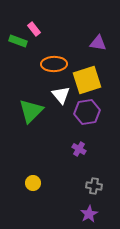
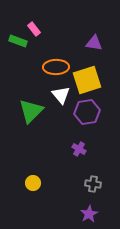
purple triangle: moved 4 px left
orange ellipse: moved 2 px right, 3 px down
gray cross: moved 1 px left, 2 px up
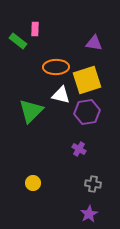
pink rectangle: moved 1 px right; rotated 40 degrees clockwise
green rectangle: rotated 18 degrees clockwise
white triangle: rotated 36 degrees counterclockwise
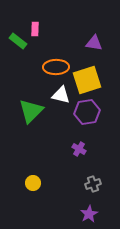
gray cross: rotated 28 degrees counterclockwise
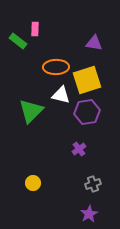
purple cross: rotated 24 degrees clockwise
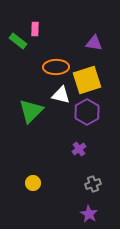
purple hexagon: rotated 20 degrees counterclockwise
purple star: rotated 12 degrees counterclockwise
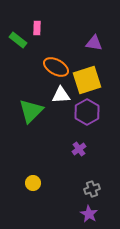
pink rectangle: moved 2 px right, 1 px up
green rectangle: moved 1 px up
orange ellipse: rotated 30 degrees clockwise
white triangle: rotated 18 degrees counterclockwise
gray cross: moved 1 px left, 5 px down
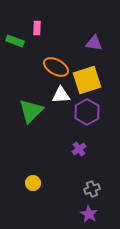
green rectangle: moved 3 px left, 1 px down; rotated 18 degrees counterclockwise
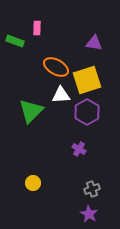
purple cross: rotated 24 degrees counterclockwise
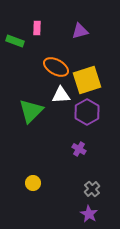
purple triangle: moved 14 px left, 12 px up; rotated 24 degrees counterclockwise
gray cross: rotated 21 degrees counterclockwise
